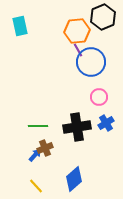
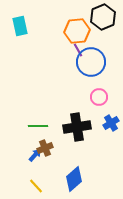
blue cross: moved 5 px right
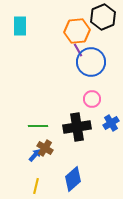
cyan rectangle: rotated 12 degrees clockwise
pink circle: moved 7 px left, 2 px down
brown cross: rotated 35 degrees counterclockwise
blue diamond: moved 1 px left
yellow line: rotated 56 degrees clockwise
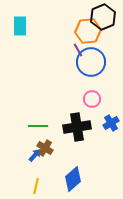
orange hexagon: moved 11 px right
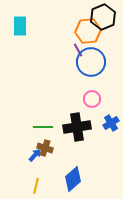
green line: moved 5 px right, 1 px down
brown cross: rotated 14 degrees counterclockwise
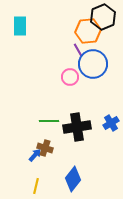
blue circle: moved 2 px right, 2 px down
pink circle: moved 22 px left, 22 px up
green line: moved 6 px right, 6 px up
blue diamond: rotated 10 degrees counterclockwise
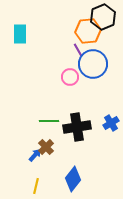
cyan rectangle: moved 8 px down
brown cross: moved 1 px right, 1 px up; rotated 28 degrees clockwise
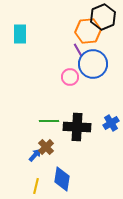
black cross: rotated 12 degrees clockwise
blue diamond: moved 11 px left; rotated 30 degrees counterclockwise
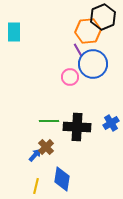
cyan rectangle: moved 6 px left, 2 px up
